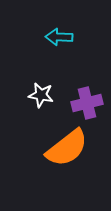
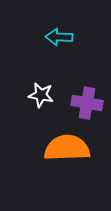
purple cross: rotated 24 degrees clockwise
orange semicircle: rotated 144 degrees counterclockwise
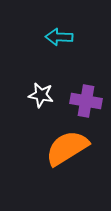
purple cross: moved 1 px left, 2 px up
orange semicircle: rotated 30 degrees counterclockwise
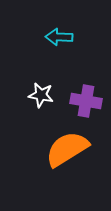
orange semicircle: moved 1 px down
